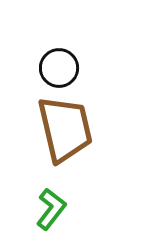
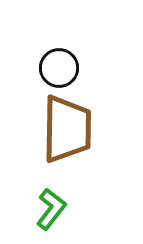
brown trapezoid: moved 2 px right; rotated 14 degrees clockwise
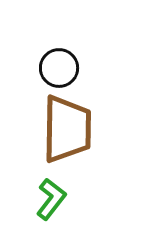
green L-shape: moved 10 px up
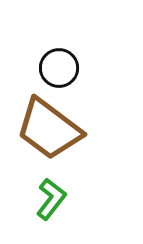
brown trapezoid: moved 18 px left; rotated 126 degrees clockwise
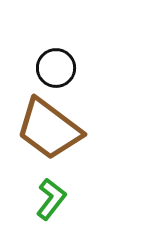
black circle: moved 3 px left
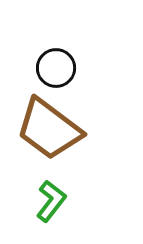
green L-shape: moved 2 px down
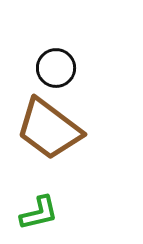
green L-shape: moved 12 px left, 12 px down; rotated 39 degrees clockwise
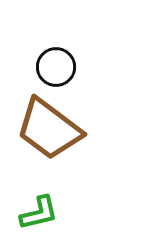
black circle: moved 1 px up
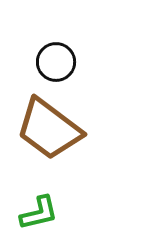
black circle: moved 5 px up
